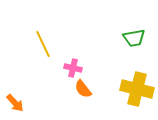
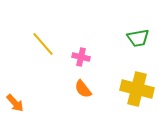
green trapezoid: moved 4 px right
yellow line: rotated 16 degrees counterclockwise
pink cross: moved 8 px right, 11 px up
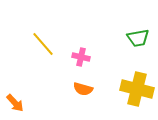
orange semicircle: rotated 36 degrees counterclockwise
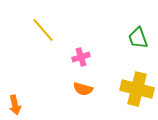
green trapezoid: rotated 80 degrees clockwise
yellow line: moved 14 px up
pink cross: rotated 30 degrees counterclockwise
orange arrow: moved 2 px down; rotated 30 degrees clockwise
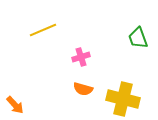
yellow line: rotated 72 degrees counterclockwise
yellow cross: moved 14 px left, 10 px down
orange arrow: rotated 30 degrees counterclockwise
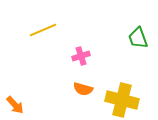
pink cross: moved 1 px up
yellow cross: moved 1 px left, 1 px down
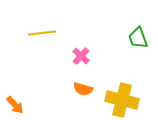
yellow line: moved 1 px left, 3 px down; rotated 16 degrees clockwise
pink cross: rotated 30 degrees counterclockwise
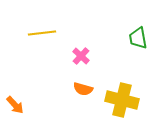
green trapezoid: rotated 10 degrees clockwise
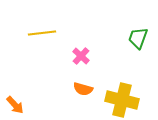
green trapezoid: rotated 30 degrees clockwise
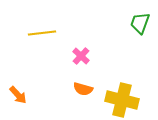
green trapezoid: moved 2 px right, 15 px up
orange arrow: moved 3 px right, 10 px up
